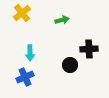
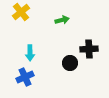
yellow cross: moved 1 px left, 1 px up
black circle: moved 2 px up
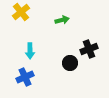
black cross: rotated 18 degrees counterclockwise
cyan arrow: moved 2 px up
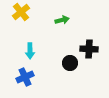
black cross: rotated 24 degrees clockwise
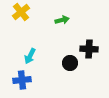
cyan arrow: moved 5 px down; rotated 28 degrees clockwise
blue cross: moved 3 px left, 3 px down; rotated 18 degrees clockwise
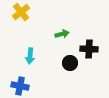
green arrow: moved 14 px down
cyan arrow: rotated 21 degrees counterclockwise
blue cross: moved 2 px left, 6 px down; rotated 18 degrees clockwise
